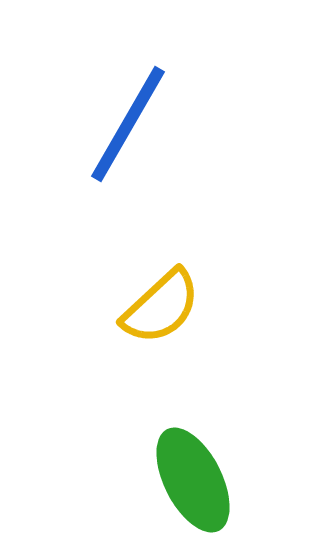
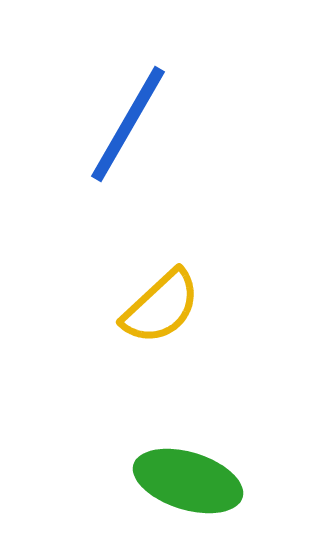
green ellipse: moved 5 px left, 1 px down; rotated 46 degrees counterclockwise
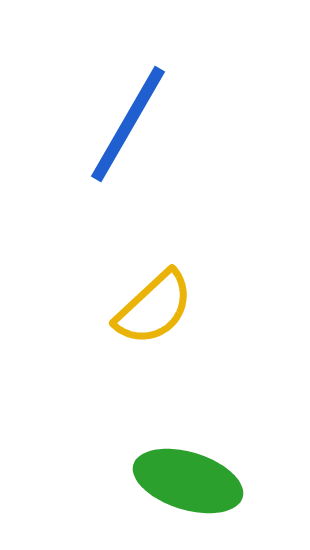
yellow semicircle: moved 7 px left, 1 px down
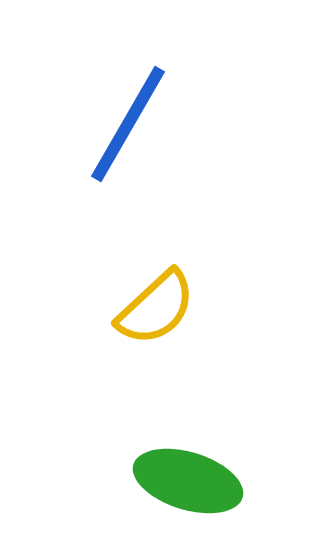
yellow semicircle: moved 2 px right
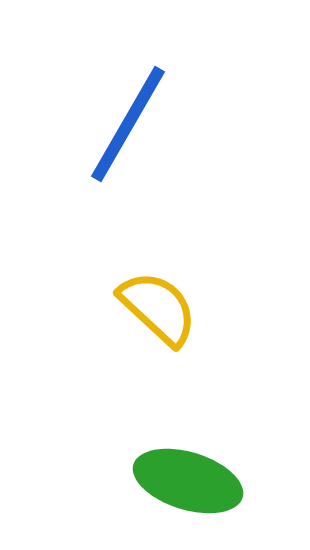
yellow semicircle: moved 2 px right; rotated 94 degrees counterclockwise
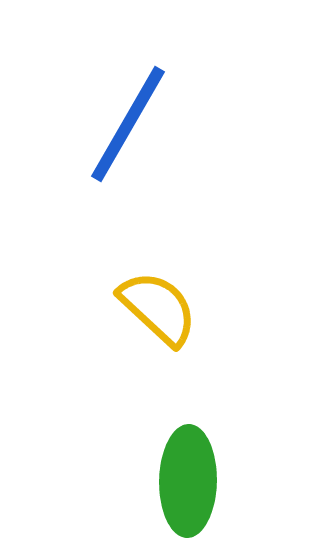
green ellipse: rotated 74 degrees clockwise
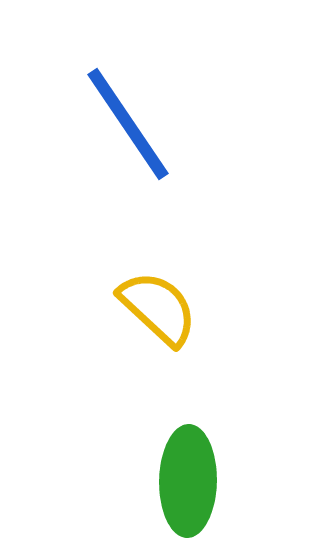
blue line: rotated 64 degrees counterclockwise
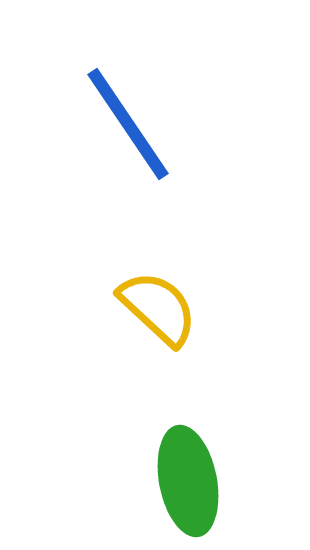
green ellipse: rotated 12 degrees counterclockwise
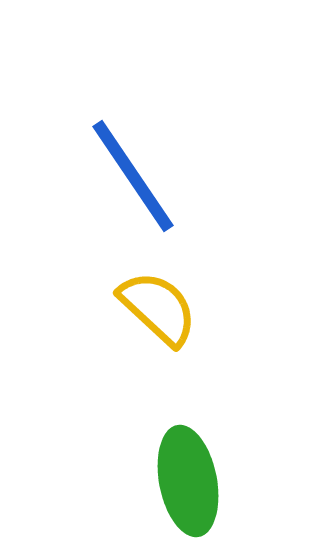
blue line: moved 5 px right, 52 px down
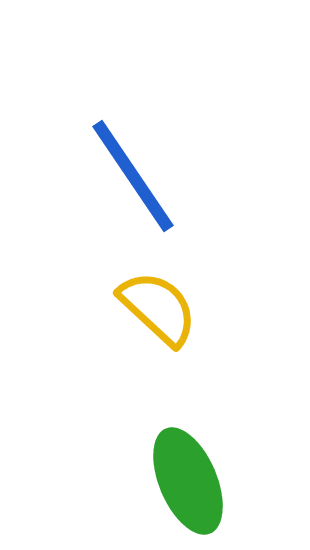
green ellipse: rotated 12 degrees counterclockwise
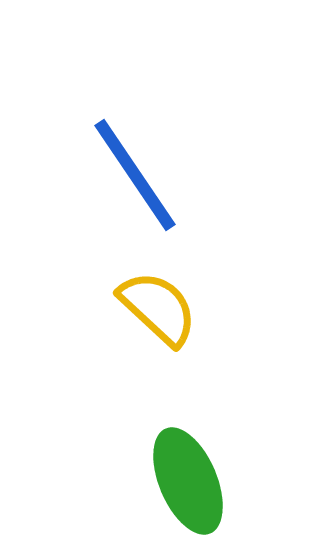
blue line: moved 2 px right, 1 px up
